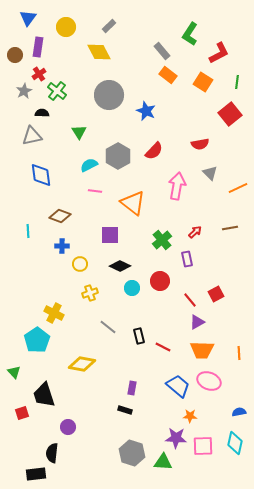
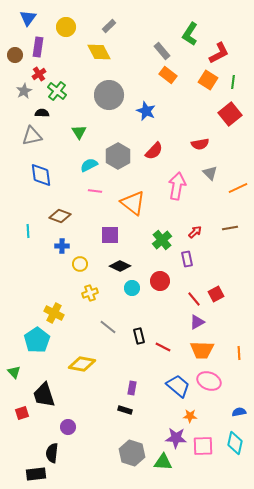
orange square at (203, 82): moved 5 px right, 2 px up
green line at (237, 82): moved 4 px left
red line at (190, 300): moved 4 px right, 1 px up
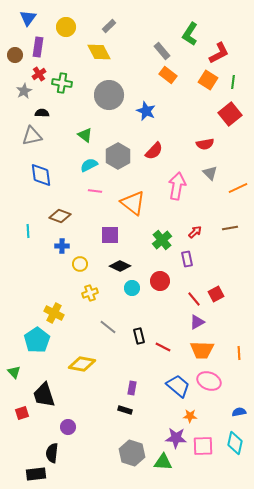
green cross at (57, 91): moved 5 px right, 8 px up; rotated 30 degrees counterclockwise
green triangle at (79, 132): moved 6 px right, 3 px down; rotated 21 degrees counterclockwise
red semicircle at (200, 144): moved 5 px right
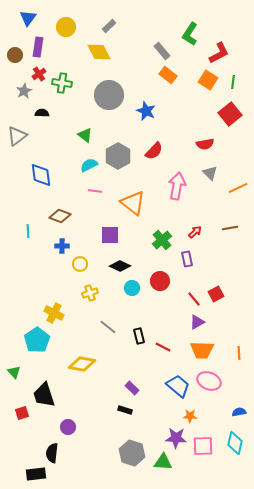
gray triangle at (32, 136): moved 15 px left; rotated 25 degrees counterclockwise
purple rectangle at (132, 388): rotated 56 degrees counterclockwise
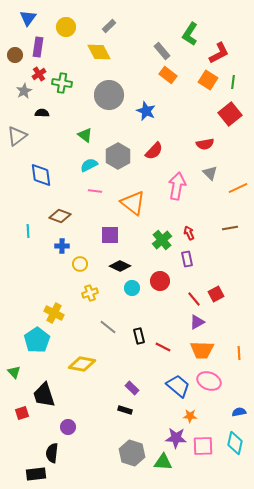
red arrow at (195, 232): moved 6 px left, 1 px down; rotated 72 degrees counterclockwise
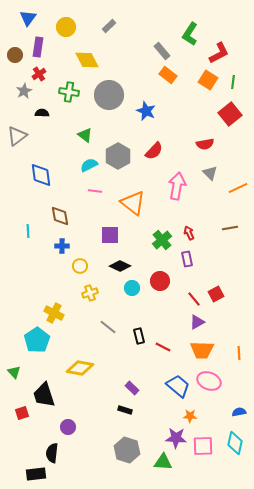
yellow diamond at (99, 52): moved 12 px left, 8 px down
green cross at (62, 83): moved 7 px right, 9 px down
brown diamond at (60, 216): rotated 60 degrees clockwise
yellow circle at (80, 264): moved 2 px down
yellow diamond at (82, 364): moved 2 px left, 4 px down
gray hexagon at (132, 453): moved 5 px left, 3 px up
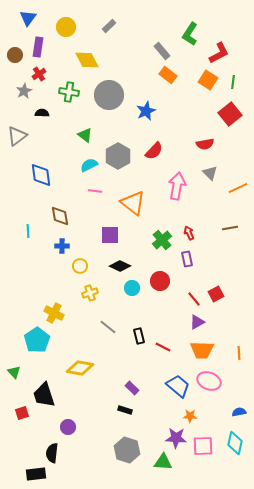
blue star at (146, 111): rotated 24 degrees clockwise
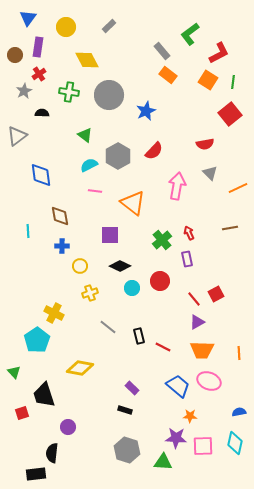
green L-shape at (190, 34): rotated 20 degrees clockwise
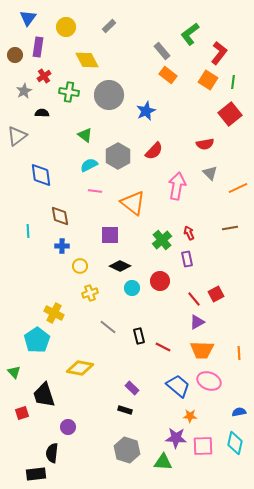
red L-shape at (219, 53): rotated 25 degrees counterclockwise
red cross at (39, 74): moved 5 px right, 2 px down
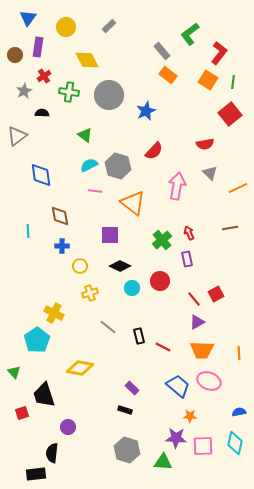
gray hexagon at (118, 156): moved 10 px down; rotated 15 degrees counterclockwise
